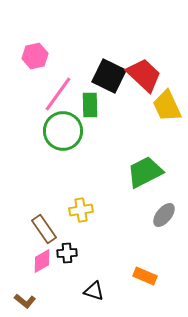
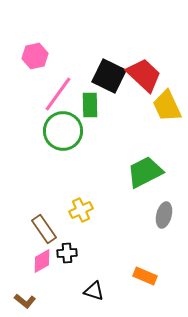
yellow cross: rotated 15 degrees counterclockwise
gray ellipse: rotated 25 degrees counterclockwise
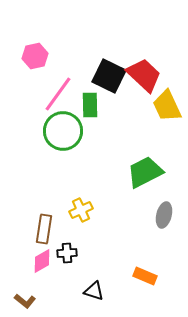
brown rectangle: rotated 44 degrees clockwise
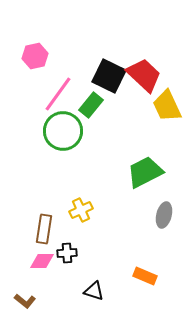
green rectangle: moved 1 px right; rotated 40 degrees clockwise
pink diamond: rotated 30 degrees clockwise
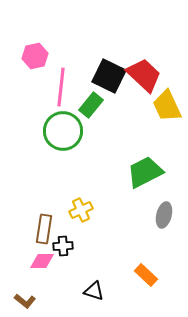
pink line: moved 3 px right, 7 px up; rotated 30 degrees counterclockwise
black cross: moved 4 px left, 7 px up
orange rectangle: moved 1 px right, 1 px up; rotated 20 degrees clockwise
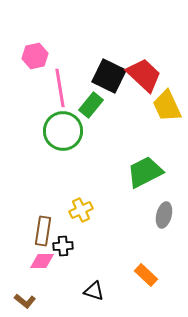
pink line: moved 1 px left, 1 px down; rotated 15 degrees counterclockwise
brown rectangle: moved 1 px left, 2 px down
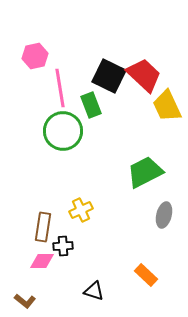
green rectangle: rotated 60 degrees counterclockwise
brown rectangle: moved 4 px up
